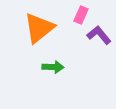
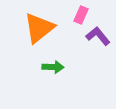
purple L-shape: moved 1 px left, 1 px down
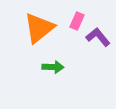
pink rectangle: moved 4 px left, 6 px down
purple L-shape: moved 1 px down
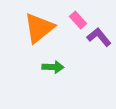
pink rectangle: moved 1 px right, 1 px up; rotated 66 degrees counterclockwise
purple L-shape: moved 1 px right
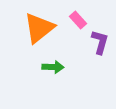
purple L-shape: moved 1 px right, 5 px down; rotated 55 degrees clockwise
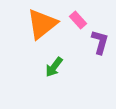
orange triangle: moved 3 px right, 4 px up
green arrow: moved 1 px right; rotated 125 degrees clockwise
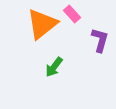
pink rectangle: moved 6 px left, 6 px up
purple L-shape: moved 2 px up
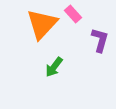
pink rectangle: moved 1 px right
orange triangle: rotated 8 degrees counterclockwise
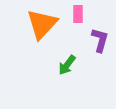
pink rectangle: moved 5 px right; rotated 42 degrees clockwise
green arrow: moved 13 px right, 2 px up
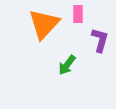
orange triangle: moved 2 px right
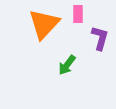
purple L-shape: moved 2 px up
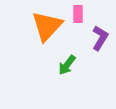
orange triangle: moved 3 px right, 2 px down
purple L-shape: rotated 15 degrees clockwise
